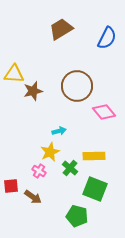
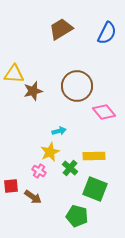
blue semicircle: moved 5 px up
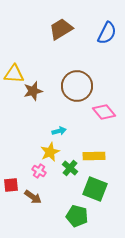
red square: moved 1 px up
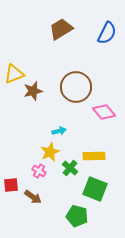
yellow triangle: rotated 25 degrees counterclockwise
brown circle: moved 1 px left, 1 px down
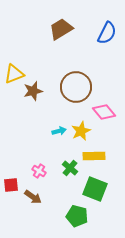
yellow star: moved 31 px right, 21 px up
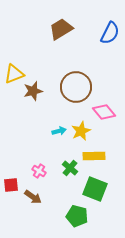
blue semicircle: moved 3 px right
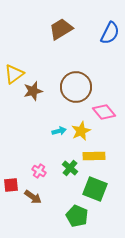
yellow triangle: rotated 15 degrees counterclockwise
green pentagon: rotated 10 degrees clockwise
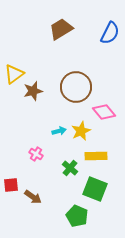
yellow rectangle: moved 2 px right
pink cross: moved 3 px left, 17 px up
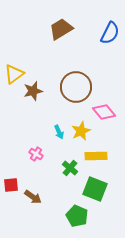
cyan arrow: moved 1 px down; rotated 80 degrees clockwise
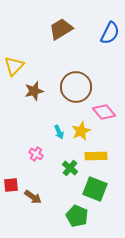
yellow triangle: moved 8 px up; rotated 10 degrees counterclockwise
brown star: moved 1 px right
